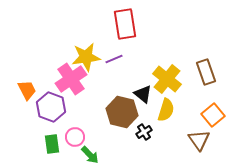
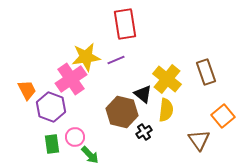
purple line: moved 2 px right, 1 px down
yellow semicircle: rotated 10 degrees counterclockwise
orange square: moved 10 px right, 1 px down
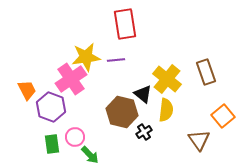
purple line: rotated 18 degrees clockwise
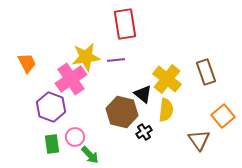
orange trapezoid: moved 27 px up
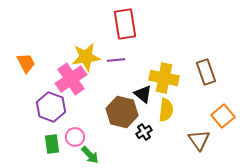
orange trapezoid: moved 1 px left
yellow cross: moved 3 px left, 1 px up; rotated 28 degrees counterclockwise
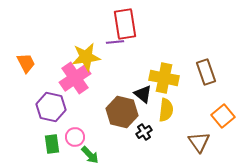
purple line: moved 1 px left, 18 px up
pink cross: moved 4 px right, 1 px up
purple hexagon: rotated 8 degrees counterclockwise
brown triangle: moved 2 px down
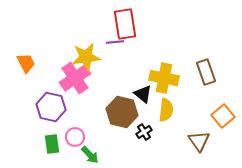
brown triangle: moved 1 px up
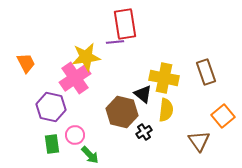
pink circle: moved 2 px up
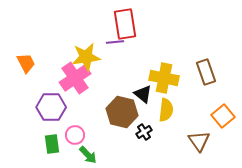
purple hexagon: rotated 12 degrees counterclockwise
green arrow: moved 2 px left
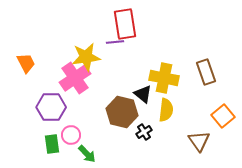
pink circle: moved 4 px left
green arrow: moved 1 px left, 1 px up
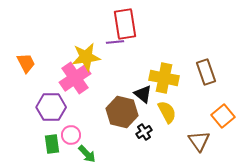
yellow semicircle: moved 1 px right, 2 px down; rotated 35 degrees counterclockwise
